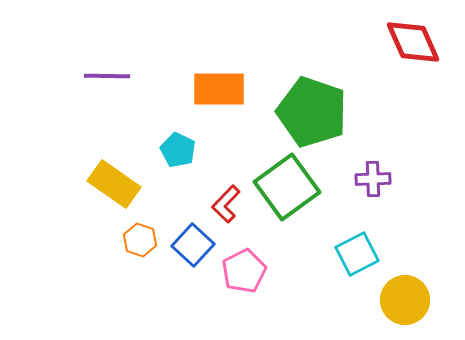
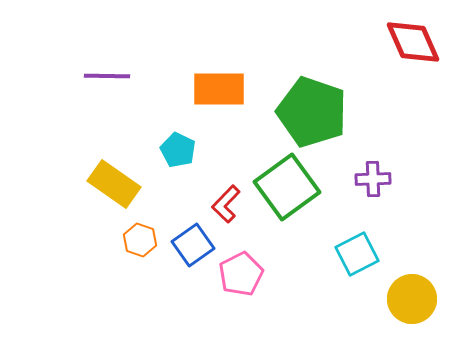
blue square: rotated 12 degrees clockwise
pink pentagon: moved 3 px left, 3 px down
yellow circle: moved 7 px right, 1 px up
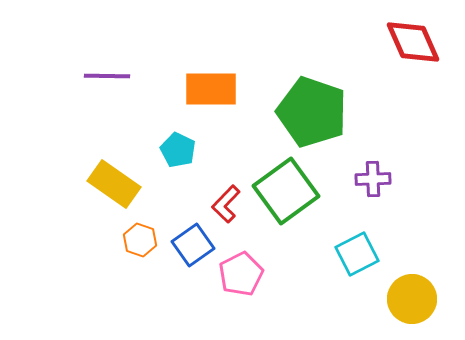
orange rectangle: moved 8 px left
green square: moved 1 px left, 4 px down
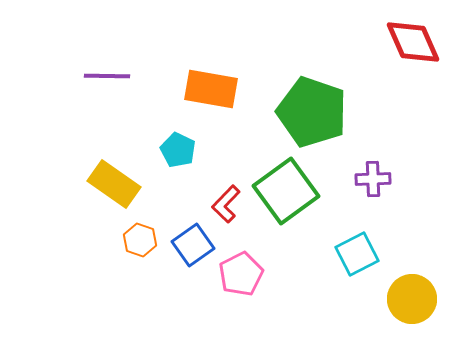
orange rectangle: rotated 10 degrees clockwise
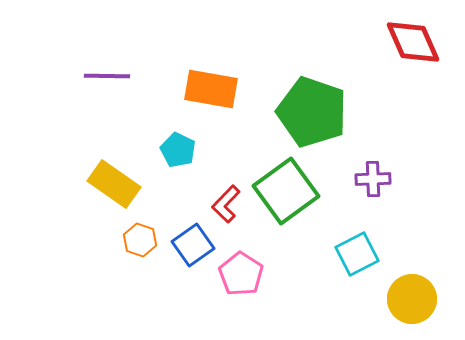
pink pentagon: rotated 12 degrees counterclockwise
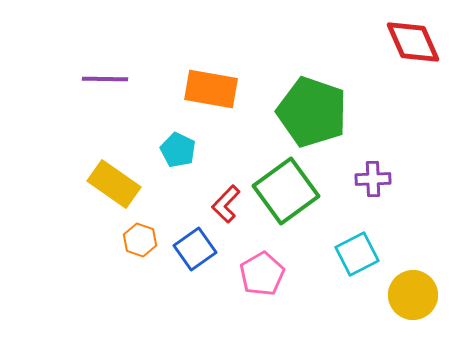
purple line: moved 2 px left, 3 px down
blue square: moved 2 px right, 4 px down
pink pentagon: moved 21 px right; rotated 9 degrees clockwise
yellow circle: moved 1 px right, 4 px up
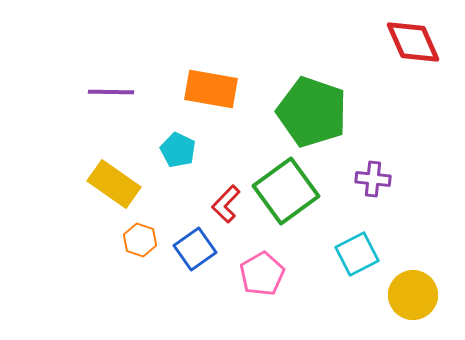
purple line: moved 6 px right, 13 px down
purple cross: rotated 8 degrees clockwise
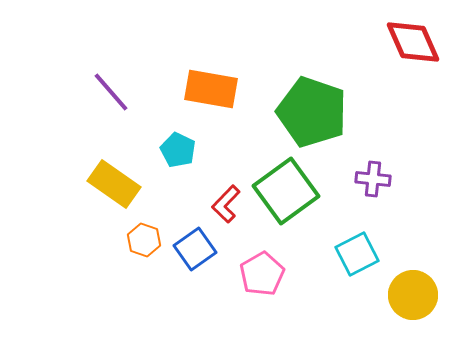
purple line: rotated 48 degrees clockwise
orange hexagon: moved 4 px right
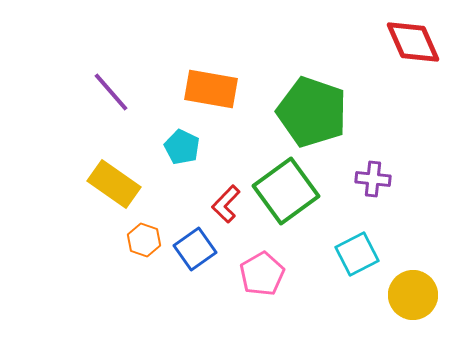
cyan pentagon: moved 4 px right, 3 px up
